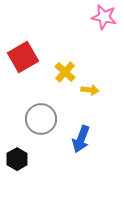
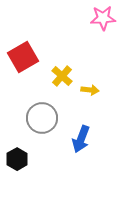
pink star: moved 1 px left, 1 px down; rotated 15 degrees counterclockwise
yellow cross: moved 3 px left, 4 px down
gray circle: moved 1 px right, 1 px up
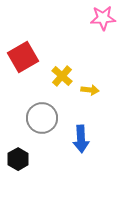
blue arrow: rotated 24 degrees counterclockwise
black hexagon: moved 1 px right
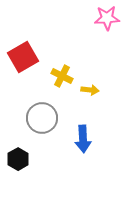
pink star: moved 4 px right
yellow cross: rotated 15 degrees counterclockwise
blue arrow: moved 2 px right
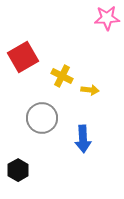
black hexagon: moved 11 px down
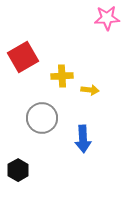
yellow cross: rotated 30 degrees counterclockwise
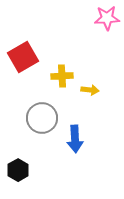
blue arrow: moved 8 px left
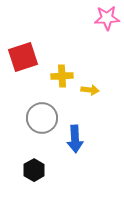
red square: rotated 12 degrees clockwise
black hexagon: moved 16 px right
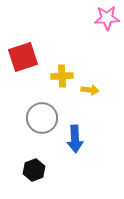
black hexagon: rotated 10 degrees clockwise
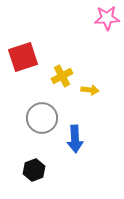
yellow cross: rotated 25 degrees counterclockwise
